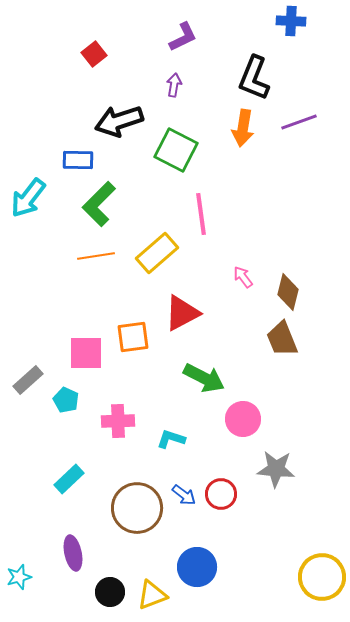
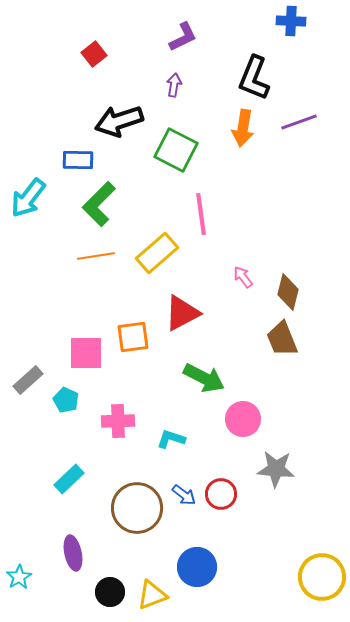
cyan star: rotated 15 degrees counterclockwise
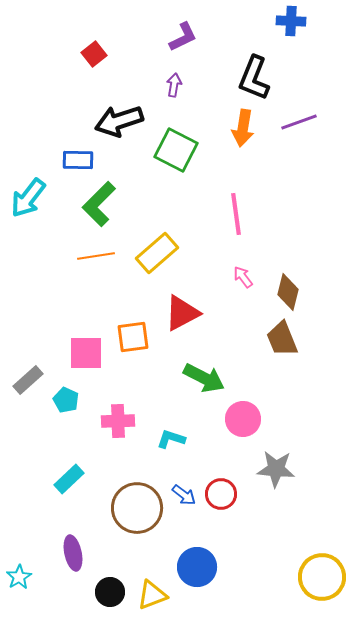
pink line: moved 35 px right
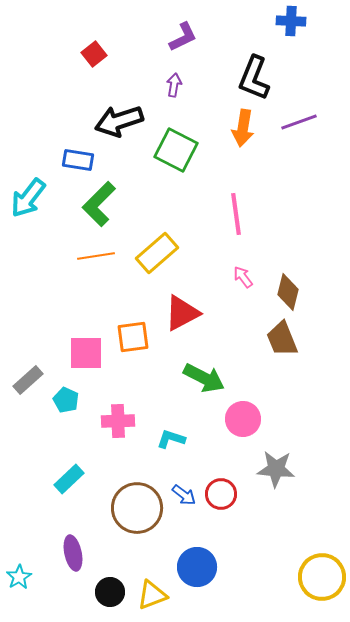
blue rectangle: rotated 8 degrees clockwise
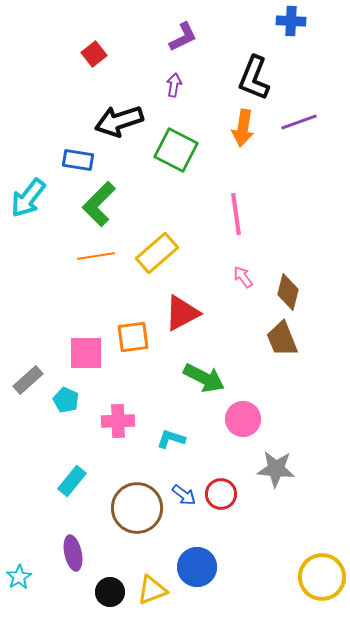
cyan rectangle: moved 3 px right, 2 px down; rotated 8 degrees counterclockwise
yellow triangle: moved 5 px up
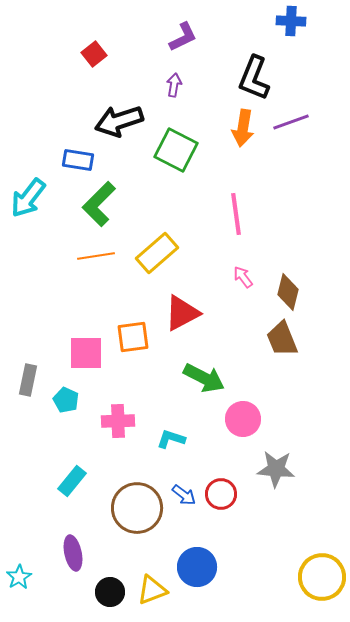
purple line: moved 8 px left
gray rectangle: rotated 36 degrees counterclockwise
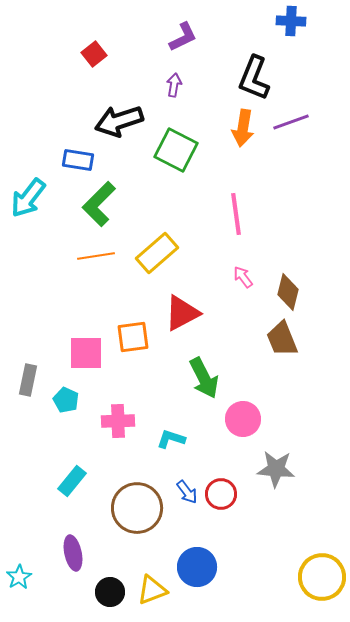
green arrow: rotated 36 degrees clockwise
blue arrow: moved 3 px right, 3 px up; rotated 15 degrees clockwise
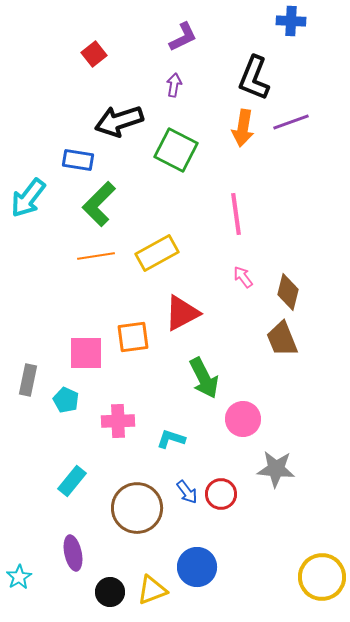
yellow rectangle: rotated 12 degrees clockwise
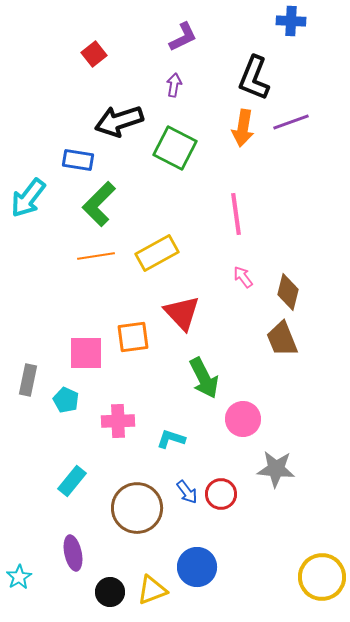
green square: moved 1 px left, 2 px up
red triangle: rotated 45 degrees counterclockwise
